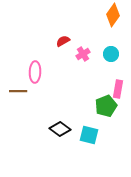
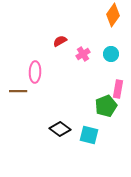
red semicircle: moved 3 px left
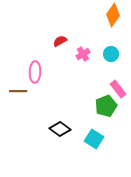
pink rectangle: rotated 48 degrees counterclockwise
cyan square: moved 5 px right, 4 px down; rotated 18 degrees clockwise
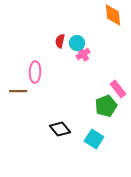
orange diamond: rotated 40 degrees counterclockwise
red semicircle: rotated 48 degrees counterclockwise
cyan circle: moved 34 px left, 11 px up
black diamond: rotated 15 degrees clockwise
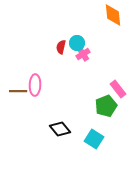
red semicircle: moved 1 px right, 6 px down
pink ellipse: moved 13 px down
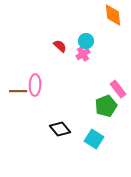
cyan circle: moved 9 px right, 2 px up
red semicircle: moved 1 px left, 1 px up; rotated 120 degrees clockwise
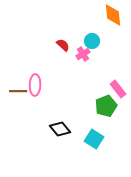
cyan circle: moved 6 px right
red semicircle: moved 3 px right, 1 px up
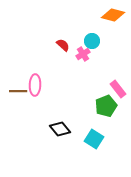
orange diamond: rotated 70 degrees counterclockwise
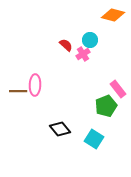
cyan circle: moved 2 px left, 1 px up
red semicircle: moved 3 px right
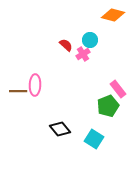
green pentagon: moved 2 px right
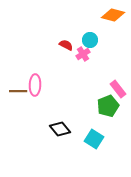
red semicircle: rotated 16 degrees counterclockwise
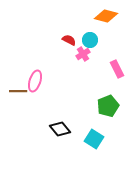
orange diamond: moved 7 px left, 1 px down
red semicircle: moved 3 px right, 5 px up
pink ellipse: moved 4 px up; rotated 15 degrees clockwise
pink rectangle: moved 1 px left, 20 px up; rotated 12 degrees clockwise
